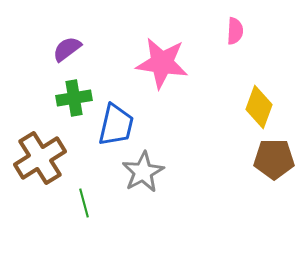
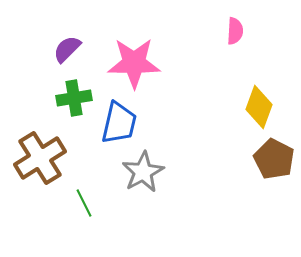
purple semicircle: rotated 8 degrees counterclockwise
pink star: moved 28 px left; rotated 8 degrees counterclockwise
blue trapezoid: moved 3 px right, 2 px up
brown pentagon: rotated 27 degrees clockwise
green line: rotated 12 degrees counterclockwise
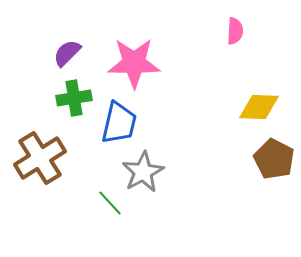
purple semicircle: moved 4 px down
yellow diamond: rotated 72 degrees clockwise
green line: moved 26 px right; rotated 16 degrees counterclockwise
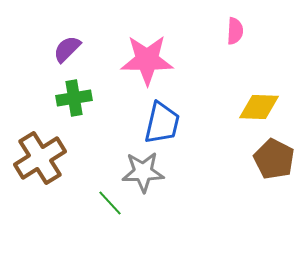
purple semicircle: moved 4 px up
pink star: moved 13 px right, 3 px up
blue trapezoid: moved 43 px right
gray star: rotated 27 degrees clockwise
